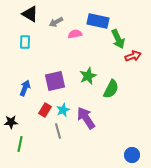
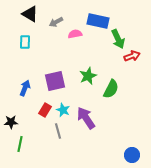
red arrow: moved 1 px left
cyan star: rotated 24 degrees counterclockwise
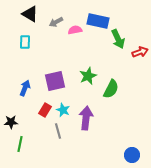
pink semicircle: moved 4 px up
red arrow: moved 8 px right, 4 px up
purple arrow: rotated 40 degrees clockwise
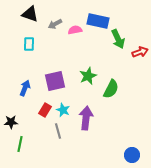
black triangle: rotated 12 degrees counterclockwise
gray arrow: moved 1 px left, 2 px down
cyan rectangle: moved 4 px right, 2 px down
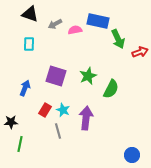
purple square: moved 1 px right, 5 px up; rotated 30 degrees clockwise
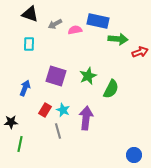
green arrow: rotated 60 degrees counterclockwise
blue circle: moved 2 px right
